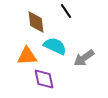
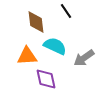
purple diamond: moved 2 px right
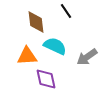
gray arrow: moved 3 px right, 1 px up
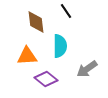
cyan semicircle: moved 5 px right; rotated 65 degrees clockwise
gray arrow: moved 12 px down
purple diamond: rotated 40 degrees counterclockwise
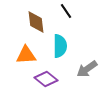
orange triangle: moved 1 px left, 1 px up
